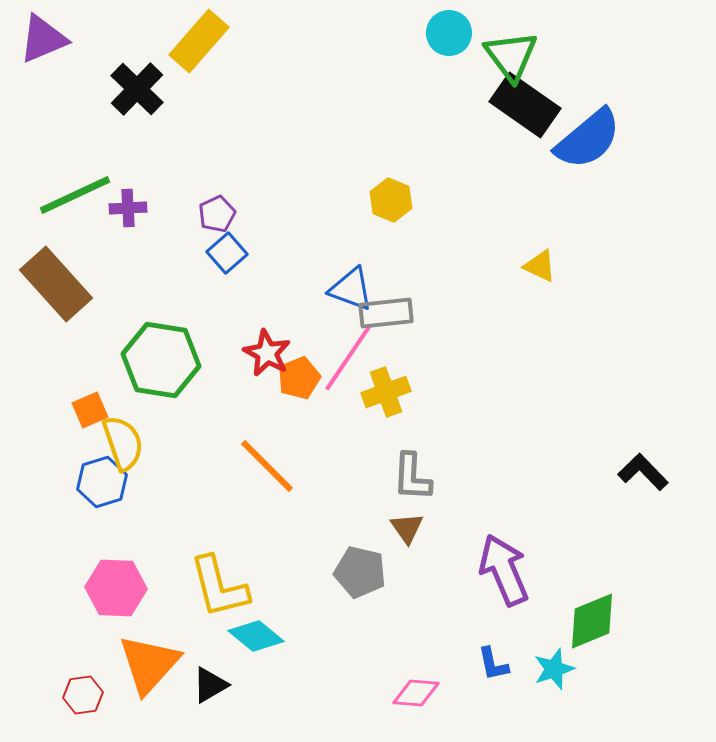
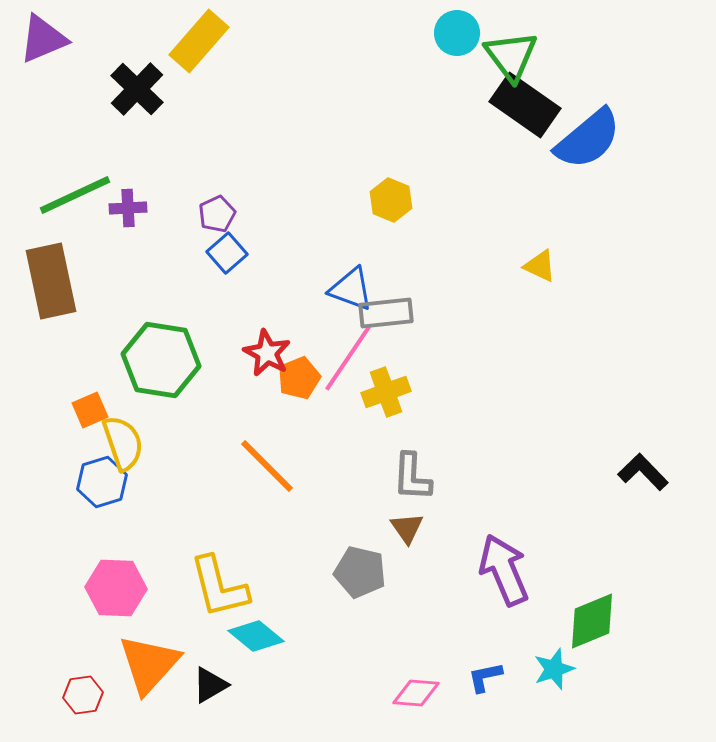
cyan circle: moved 8 px right
brown rectangle: moved 5 px left, 3 px up; rotated 30 degrees clockwise
blue L-shape: moved 8 px left, 13 px down; rotated 90 degrees clockwise
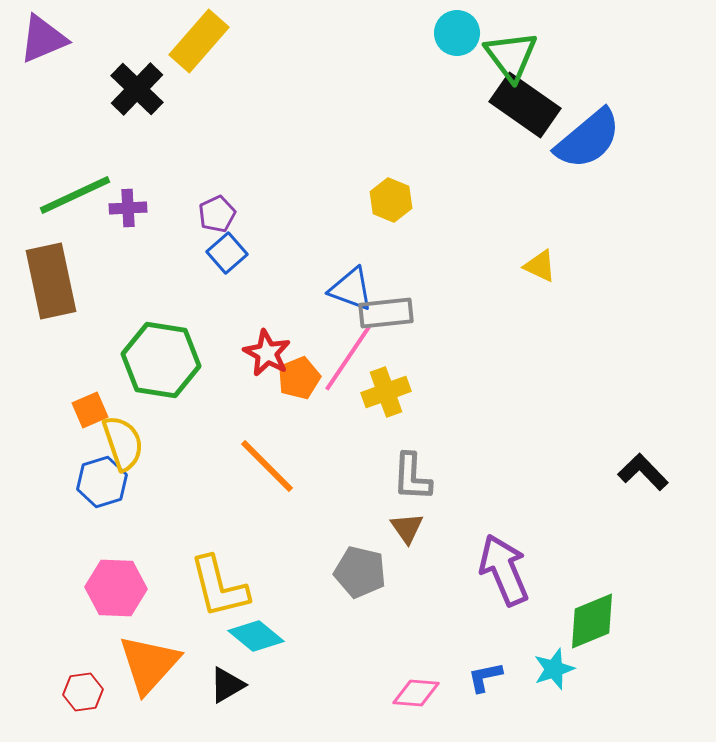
black triangle: moved 17 px right
red hexagon: moved 3 px up
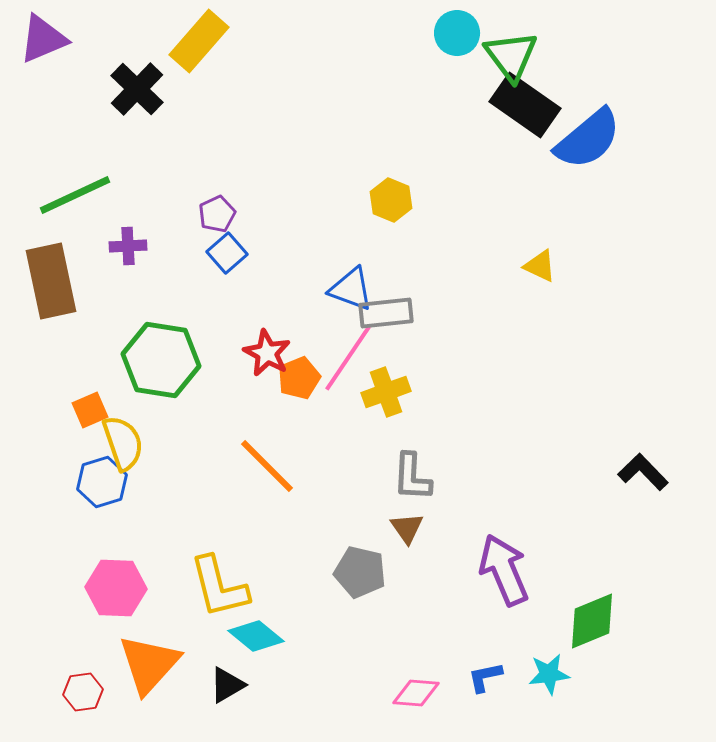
purple cross: moved 38 px down
cyan star: moved 5 px left, 5 px down; rotated 12 degrees clockwise
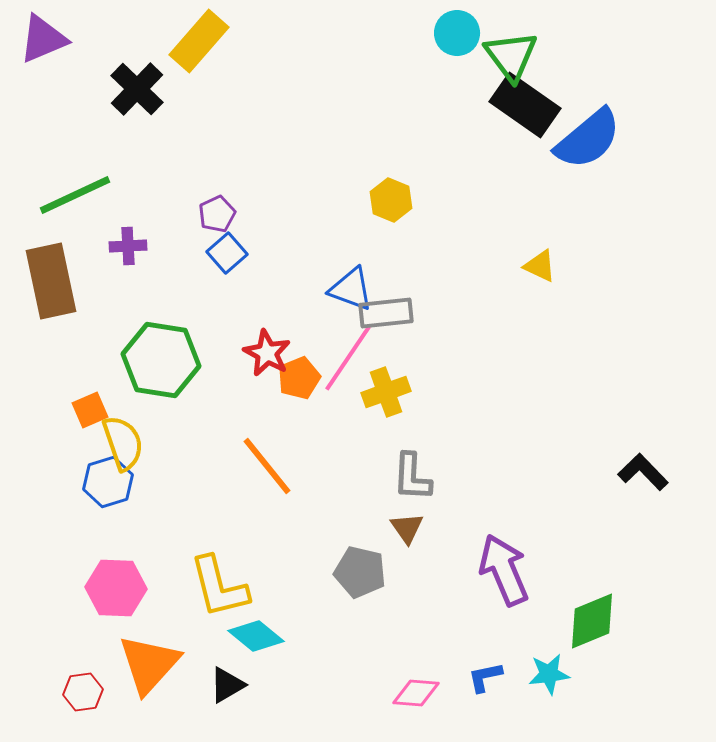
orange line: rotated 6 degrees clockwise
blue hexagon: moved 6 px right
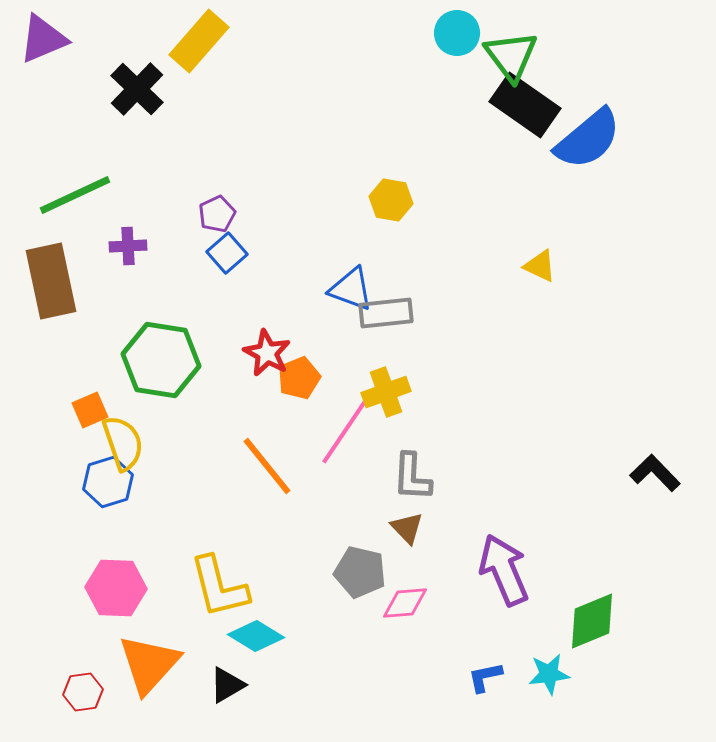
yellow hexagon: rotated 12 degrees counterclockwise
pink line: moved 3 px left, 73 px down
black L-shape: moved 12 px right, 1 px down
brown triangle: rotated 9 degrees counterclockwise
cyan diamond: rotated 8 degrees counterclockwise
pink diamond: moved 11 px left, 90 px up; rotated 9 degrees counterclockwise
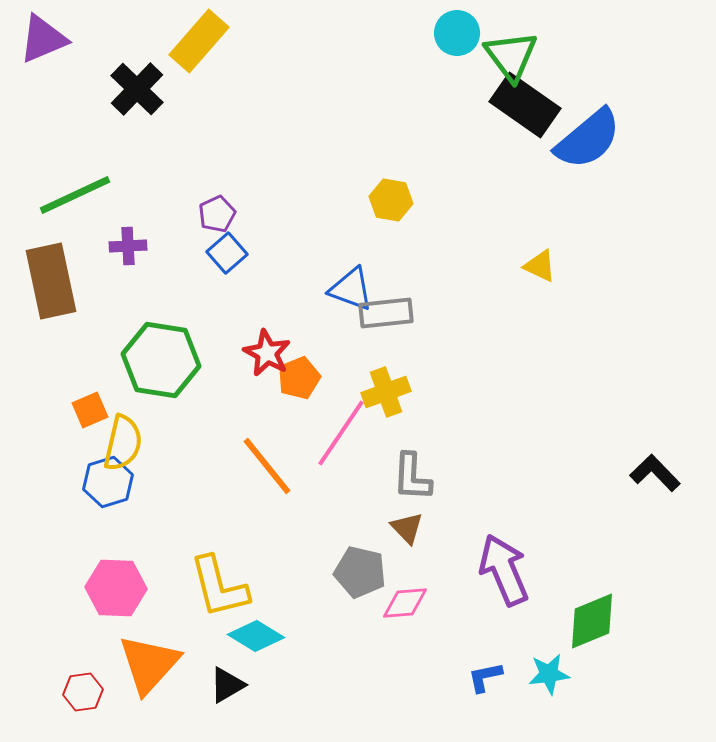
pink line: moved 4 px left, 2 px down
yellow semicircle: rotated 32 degrees clockwise
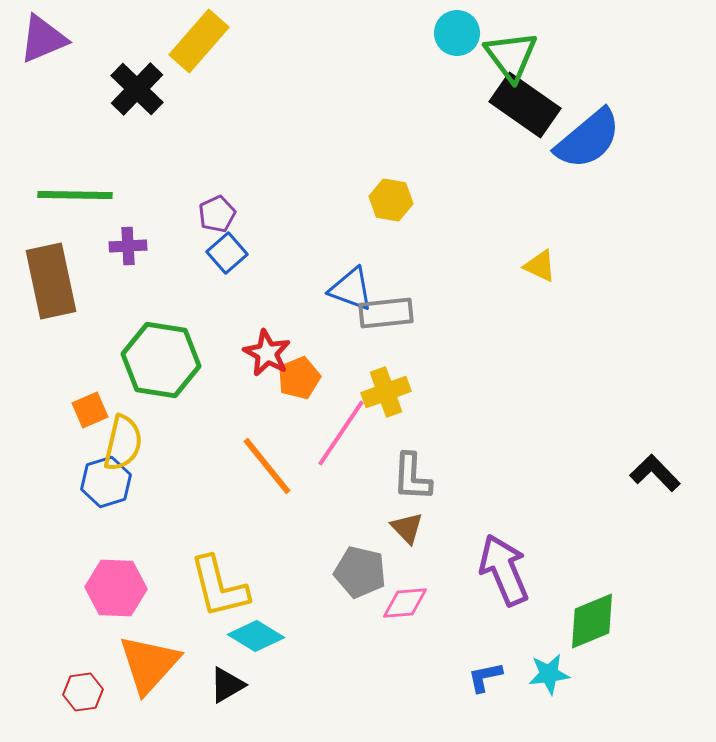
green line: rotated 26 degrees clockwise
blue hexagon: moved 2 px left
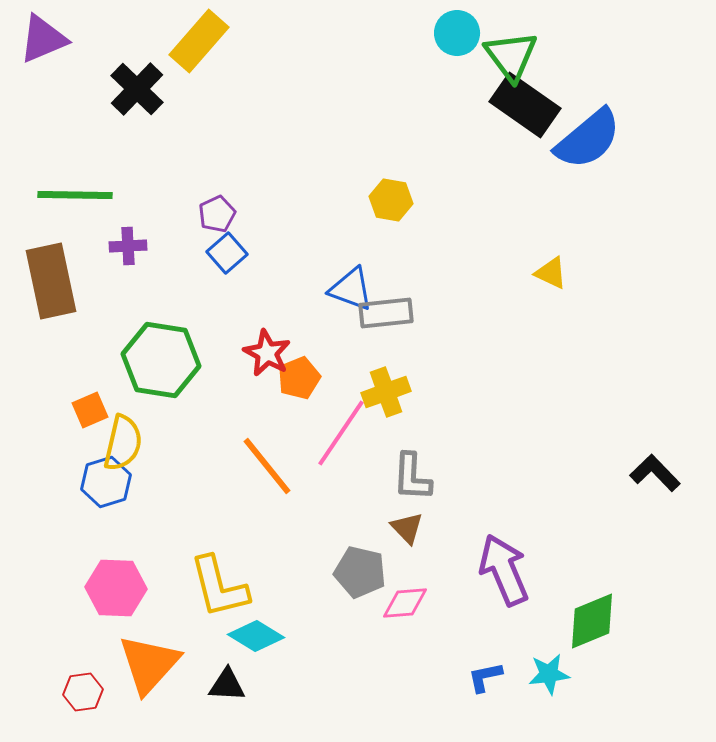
yellow triangle: moved 11 px right, 7 px down
black triangle: rotated 33 degrees clockwise
